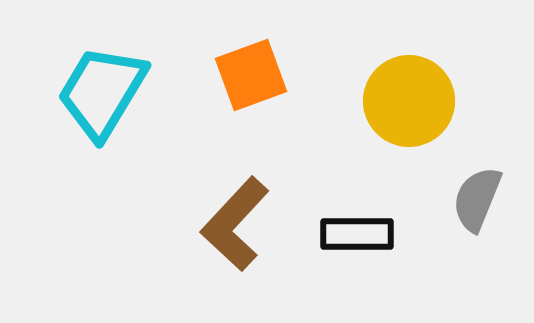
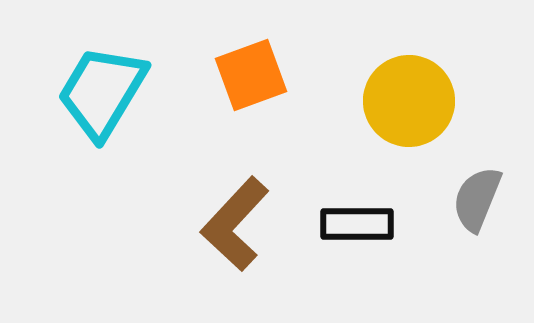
black rectangle: moved 10 px up
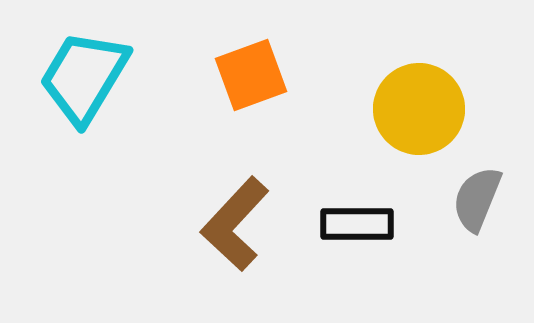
cyan trapezoid: moved 18 px left, 15 px up
yellow circle: moved 10 px right, 8 px down
